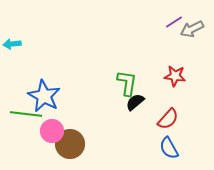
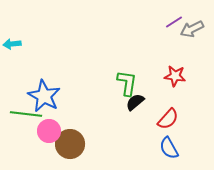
pink circle: moved 3 px left
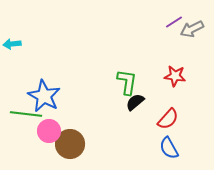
green L-shape: moved 1 px up
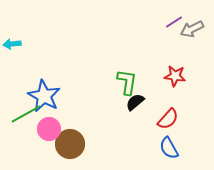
green line: rotated 36 degrees counterclockwise
pink circle: moved 2 px up
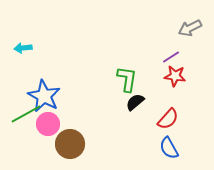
purple line: moved 3 px left, 35 px down
gray arrow: moved 2 px left, 1 px up
cyan arrow: moved 11 px right, 4 px down
green L-shape: moved 3 px up
pink circle: moved 1 px left, 5 px up
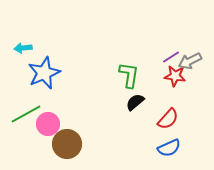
gray arrow: moved 33 px down
green L-shape: moved 2 px right, 4 px up
blue star: moved 23 px up; rotated 20 degrees clockwise
brown circle: moved 3 px left
blue semicircle: rotated 85 degrees counterclockwise
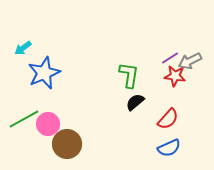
cyan arrow: rotated 30 degrees counterclockwise
purple line: moved 1 px left, 1 px down
green line: moved 2 px left, 5 px down
